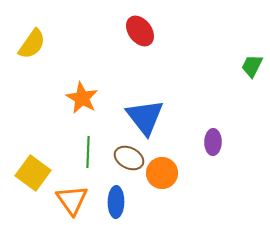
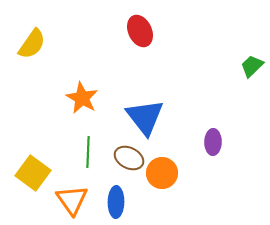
red ellipse: rotated 12 degrees clockwise
green trapezoid: rotated 20 degrees clockwise
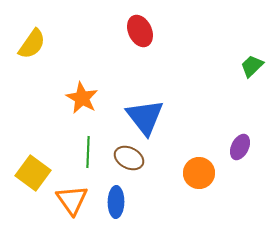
purple ellipse: moved 27 px right, 5 px down; rotated 25 degrees clockwise
orange circle: moved 37 px right
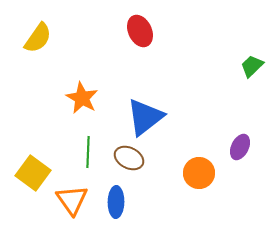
yellow semicircle: moved 6 px right, 6 px up
blue triangle: rotated 30 degrees clockwise
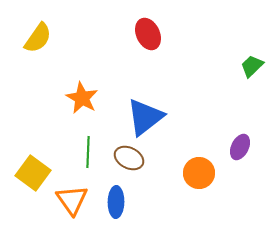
red ellipse: moved 8 px right, 3 px down
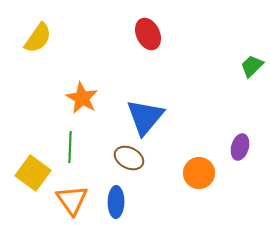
blue triangle: rotated 12 degrees counterclockwise
purple ellipse: rotated 10 degrees counterclockwise
green line: moved 18 px left, 5 px up
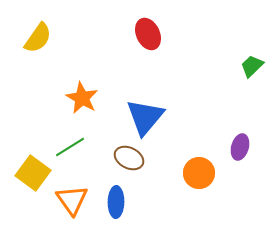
green line: rotated 56 degrees clockwise
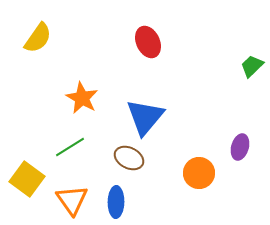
red ellipse: moved 8 px down
yellow square: moved 6 px left, 6 px down
